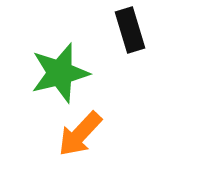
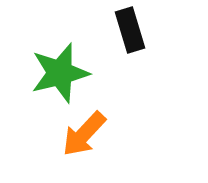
orange arrow: moved 4 px right
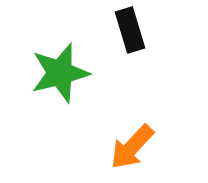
orange arrow: moved 48 px right, 13 px down
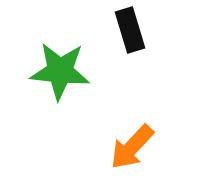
green star: moved 2 px up; rotated 20 degrees clockwise
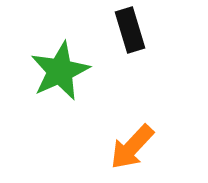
green star: rotated 30 degrees counterclockwise
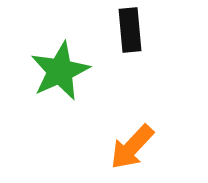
black rectangle: rotated 12 degrees clockwise
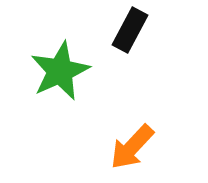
black rectangle: rotated 33 degrees clockwise
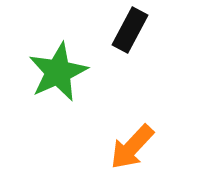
green star: moved 2 px left, 1 px down
